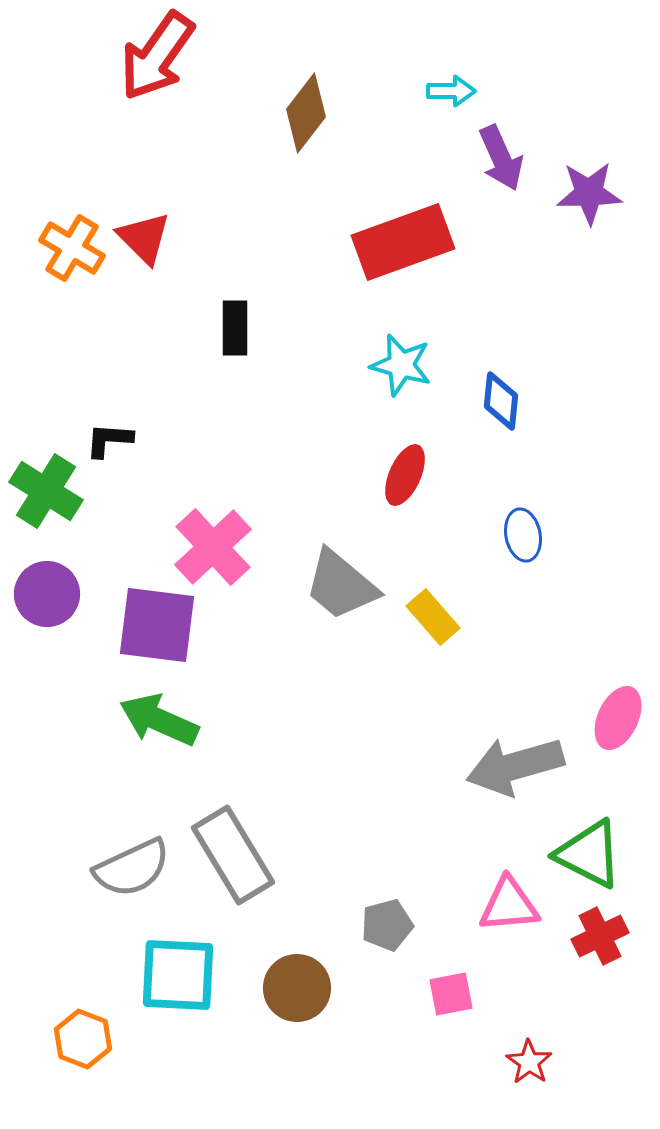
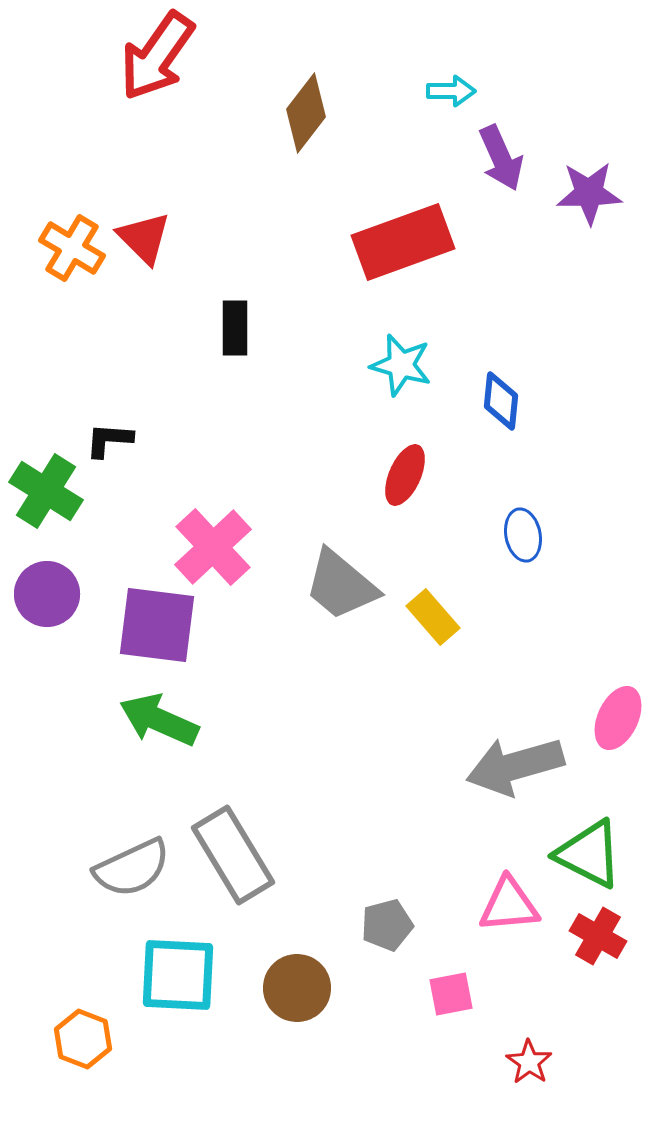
red cross: moved 2 px left; rotated 34 degrees counterclockwise
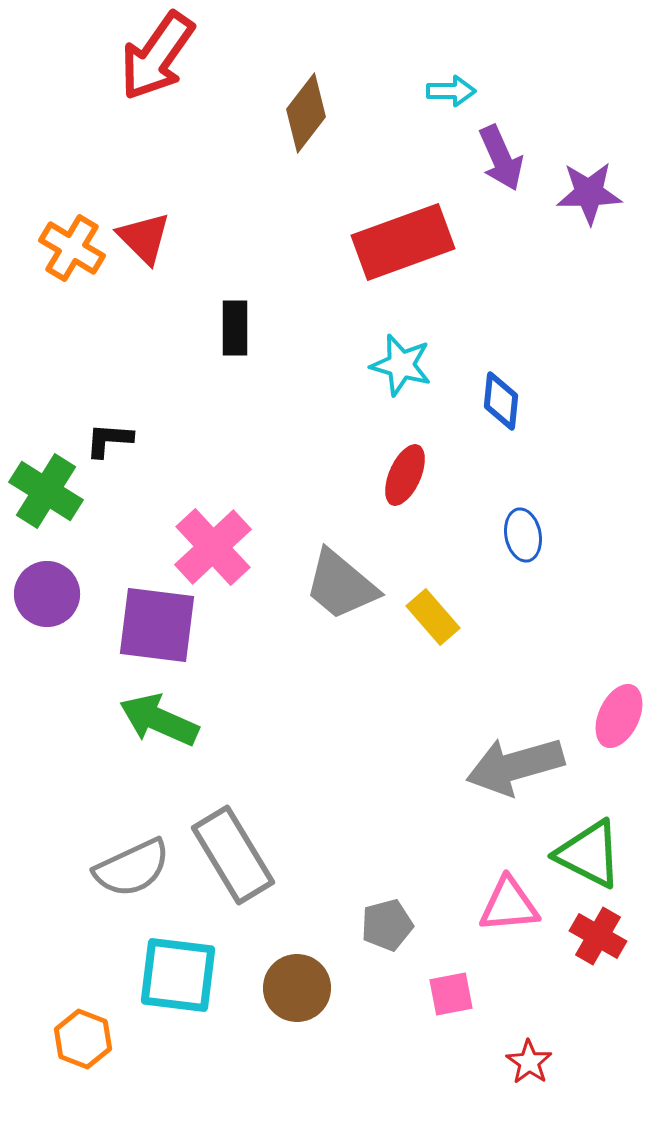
pink ellipse: moved 1 px right, 2 px up
cyan square: rotated 4 degrees clockwise
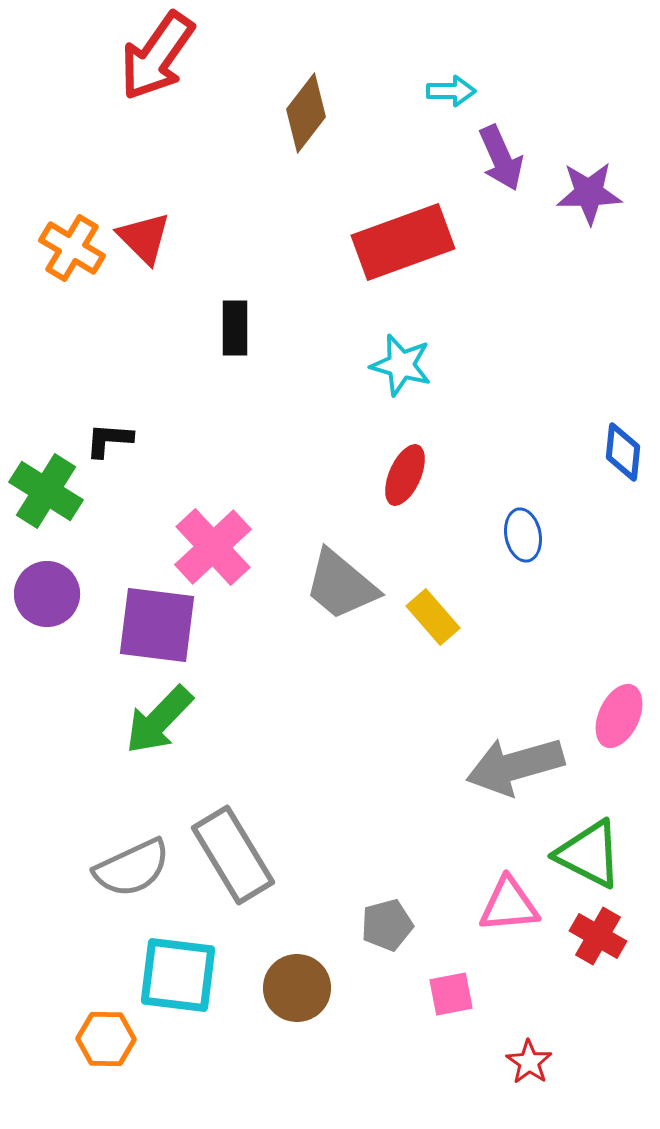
blue diamond: moved 122 px right, 51 px down
green arrow: rotated 70 degrees counterclockwise
orange hexagon: moved 23 px right; rotated 20 degrees counterclockwise
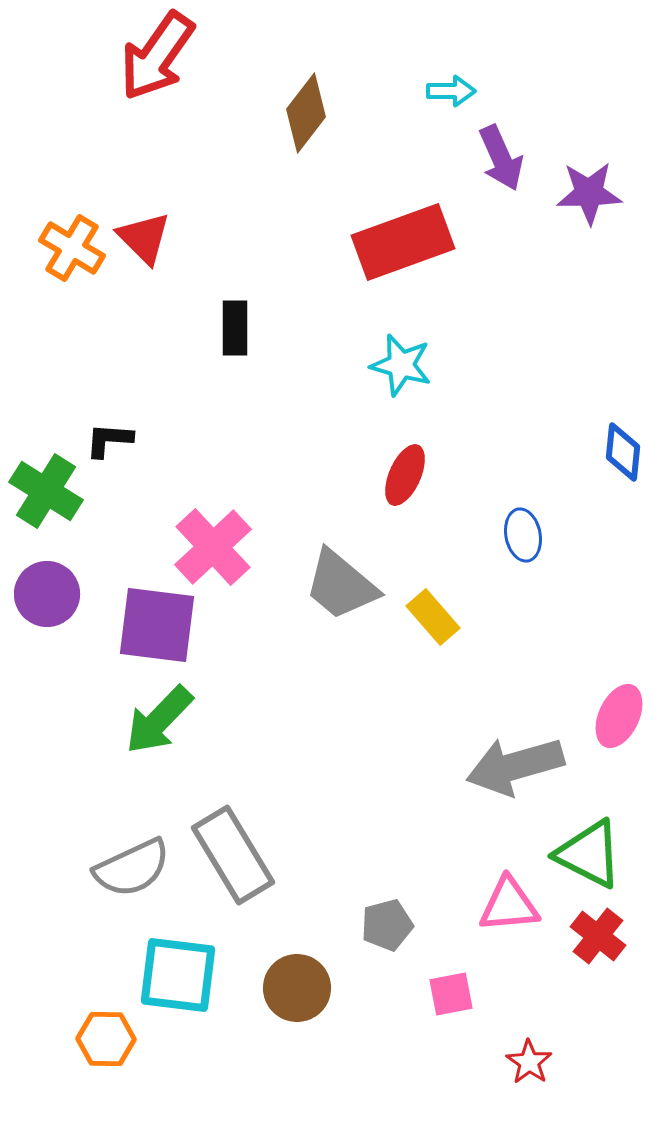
red cross: rotated 8 degrees clockwise
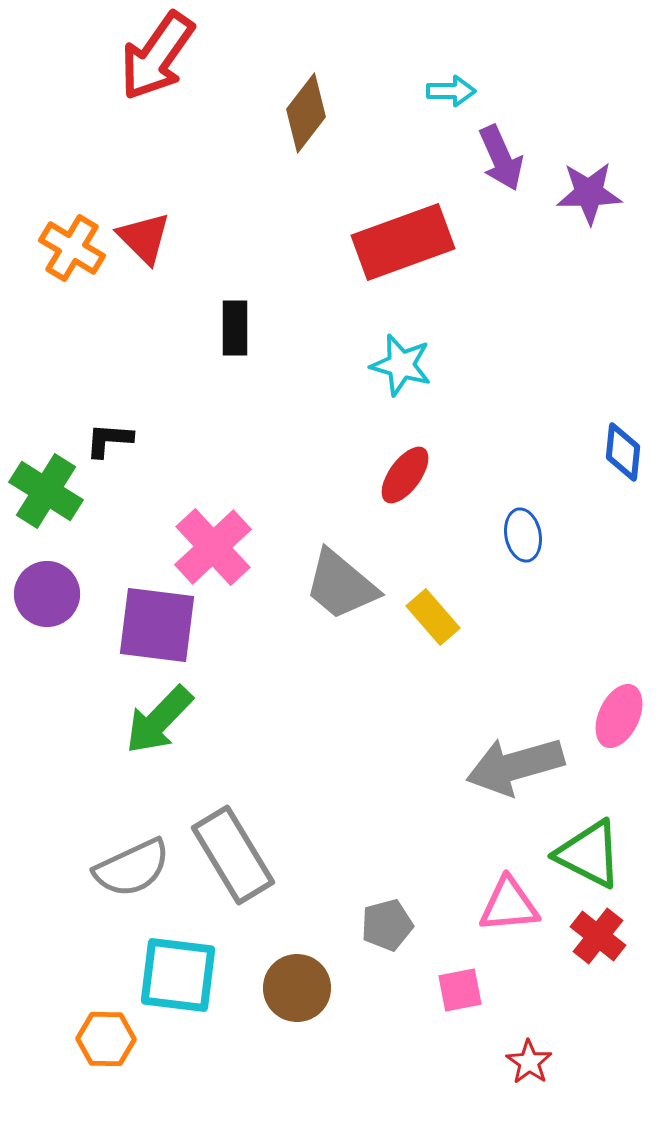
red ellipse: rotated 12 degrees clockwise
pink square: moved 9 px right, 4 px up
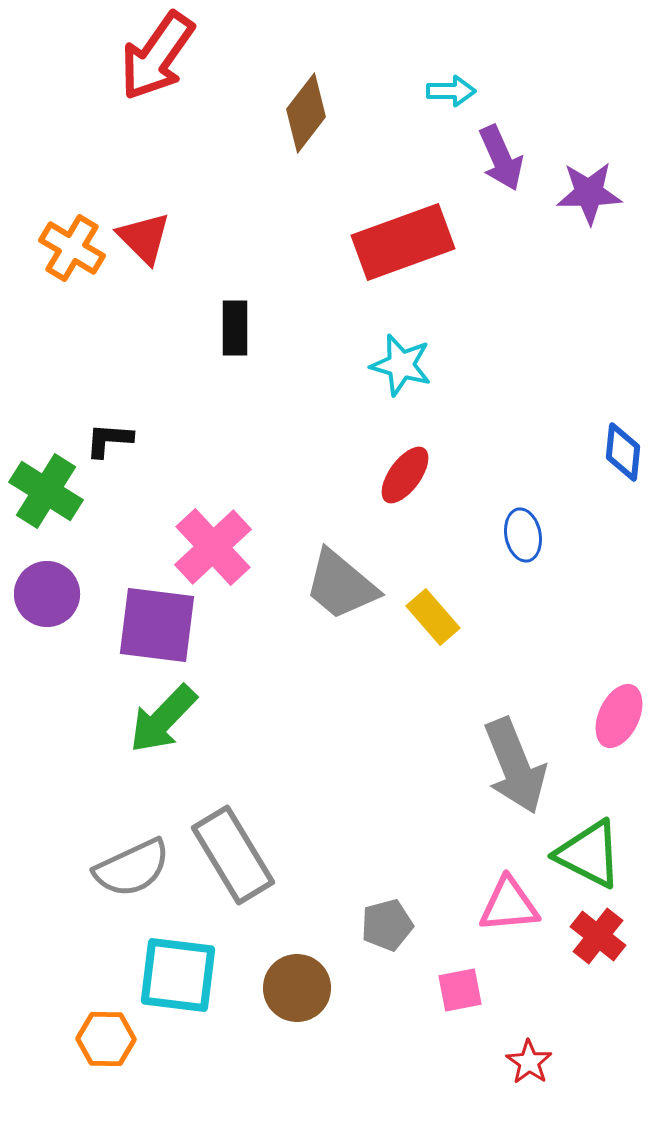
green arrow: moved 4 px right, 1 px up
gray arrow: rotated 96 degrees counterclockwise
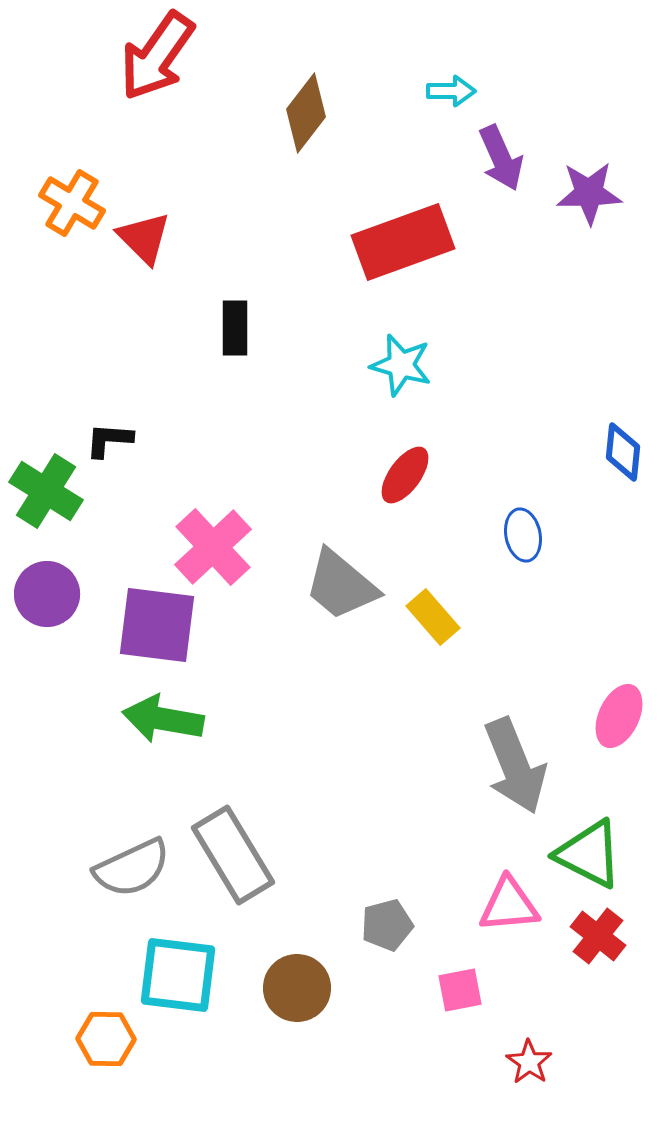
orange cross: moved 45 px up
green arrow: rotated 56 degrees clockwise
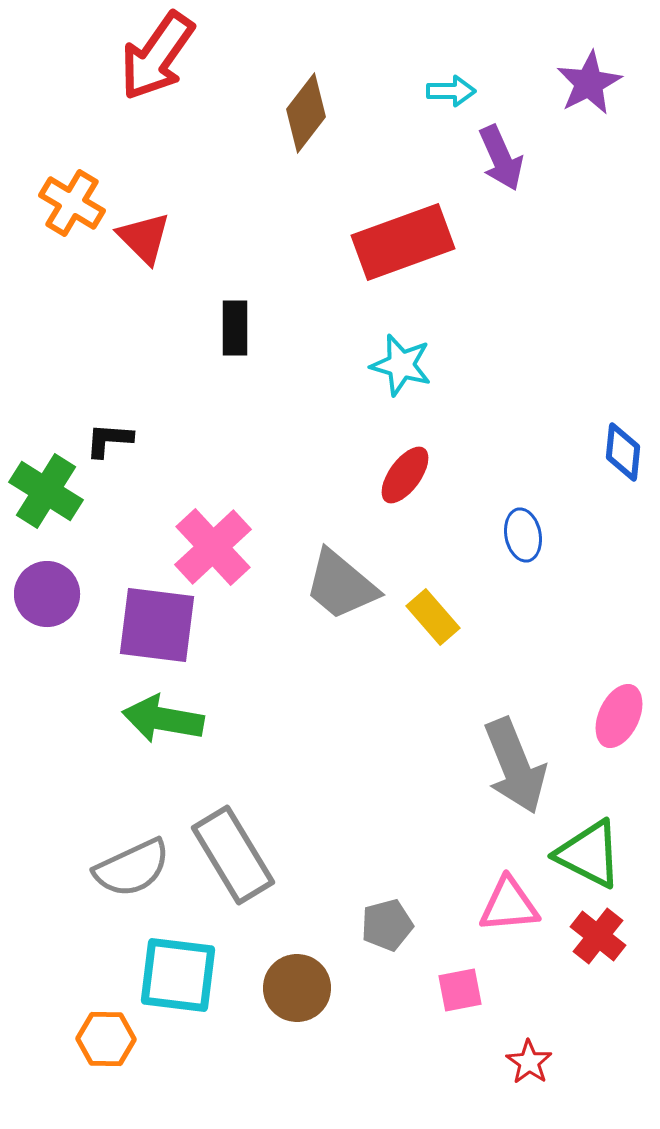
purple star: moved 110 px up; rotated 26 degrees counterclockwise
